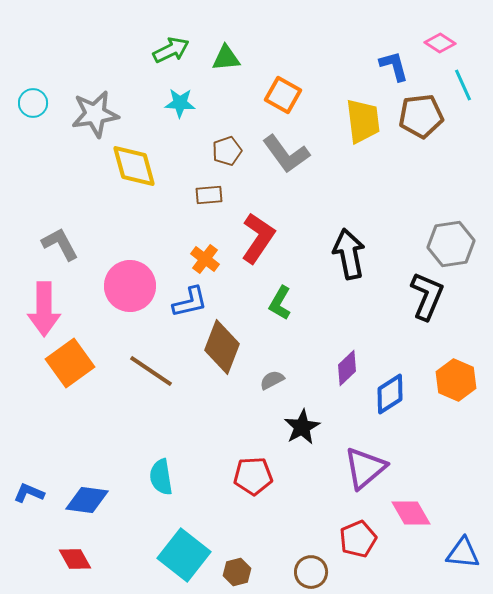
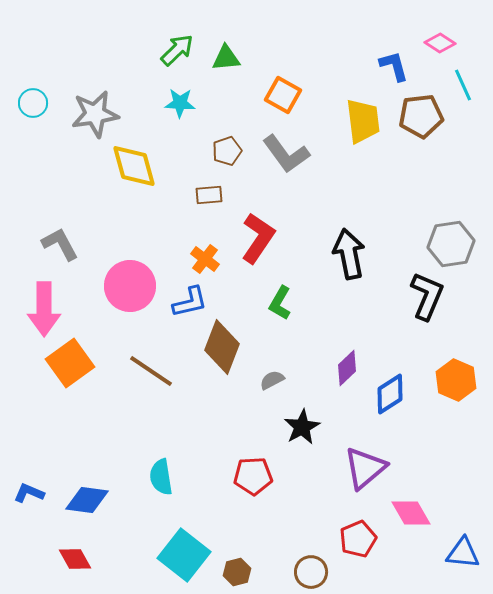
green arrow at (171, 50): moved 6 px right; rotated 18 degrees counterclockwise
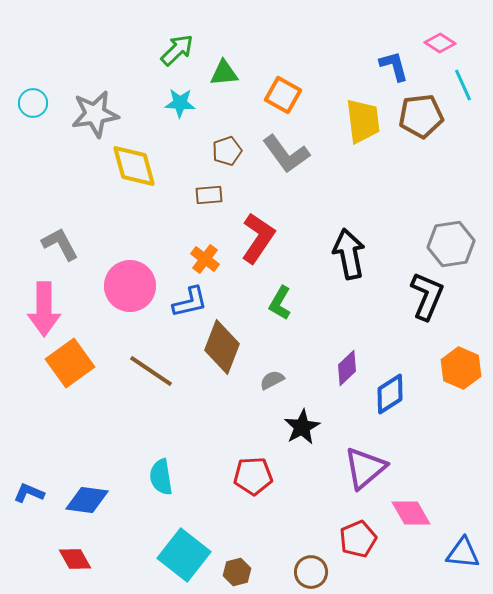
green triangle at (226, 58): moved 2 px left, 15 px down
orange hexagon at (456, 380): moved 5 px right, 12 px up
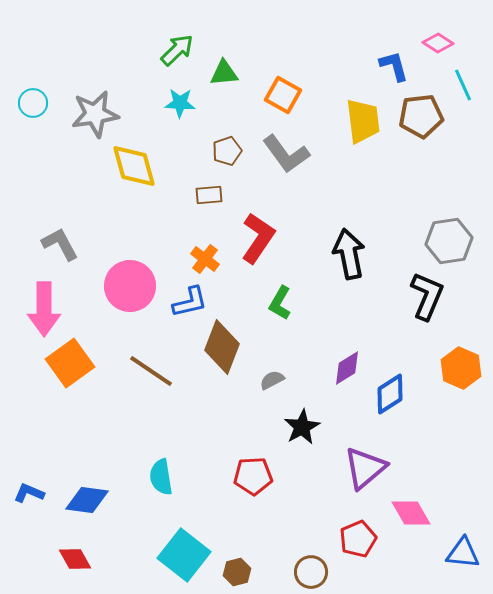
pink diamond at (440, 43): moved 2 px left
gray hexagon at (451, 244): moved 2 px left, 3 px up
purple diamond at (347, 368): rotated 12 degrees clockwise
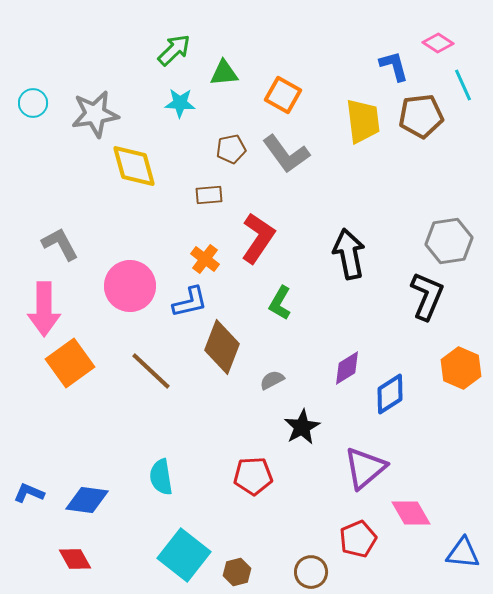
green arrow at (177, 50): moved 3 px left
brown pentagon at (227, 151): moved 4 px right, 2 px up; rotated 8 degrees clockwise
brown line at (151, 371): rotated 9 degrees clockwise
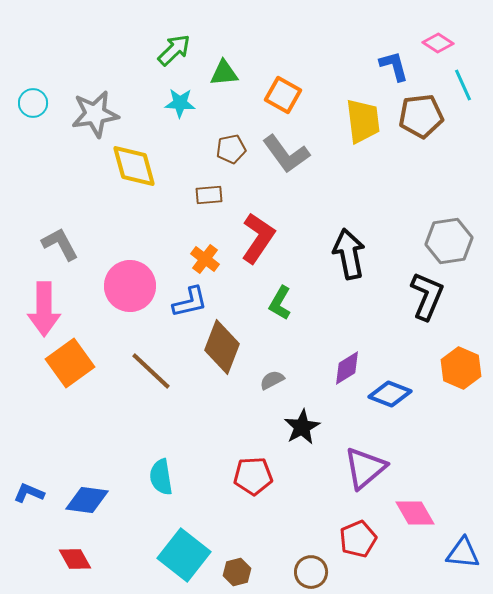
blue diamond at (390, 394): rotated 54 degrees clockwise
pink diamond at (411, 513): moved 4 px right
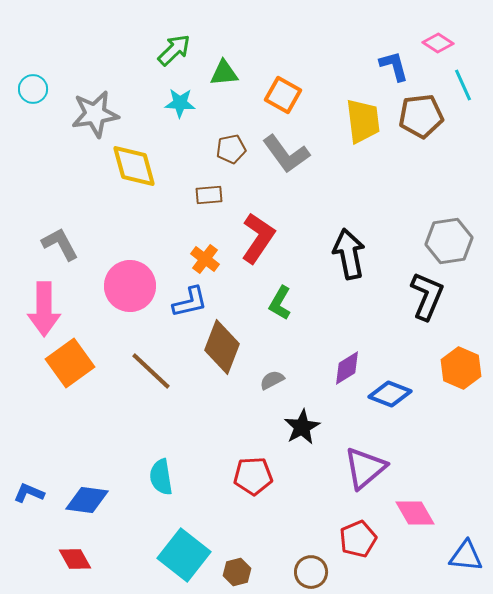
cyan circle at (33, 103): moved 14 px up
blue triangle at (463, 553): moved 3 px right, 3 px down
